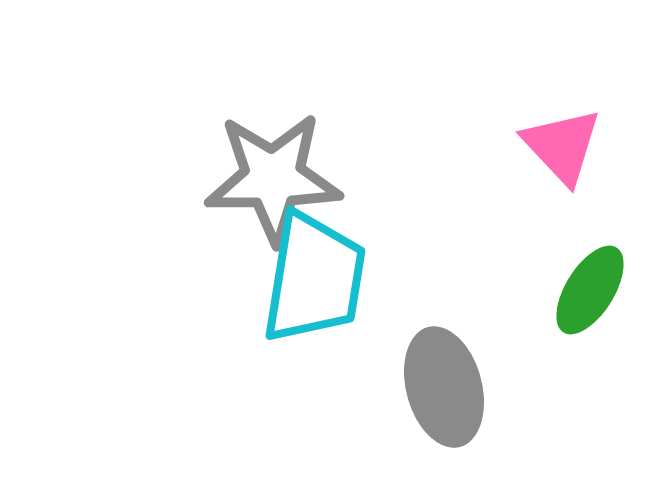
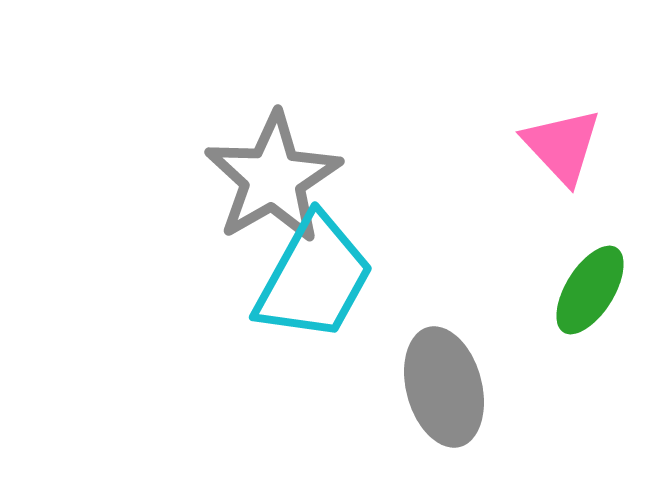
gray star: rotated 29 degrees counterclockwise
cyan trapezoid: rotated 20 degrees clockwise
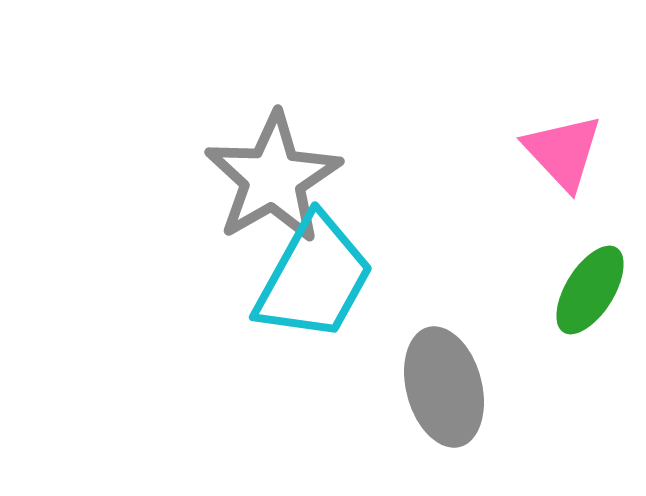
pink triangle: moved 1 px right, 6 px down
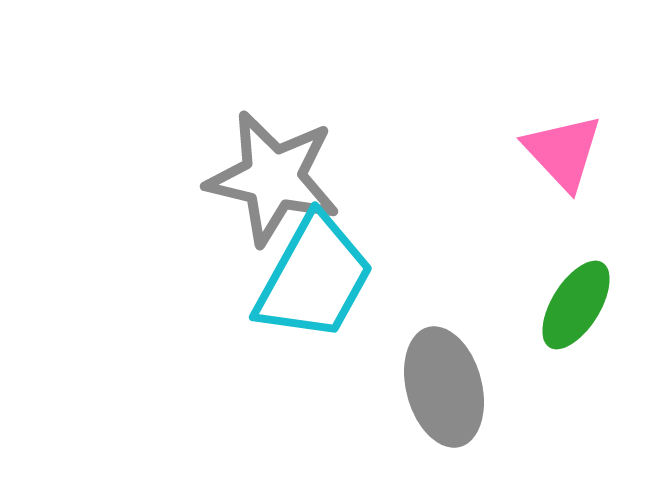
gray star: rotated 29 degrees counterclockwise
green ellipse: moved 14 px left, 15 px down
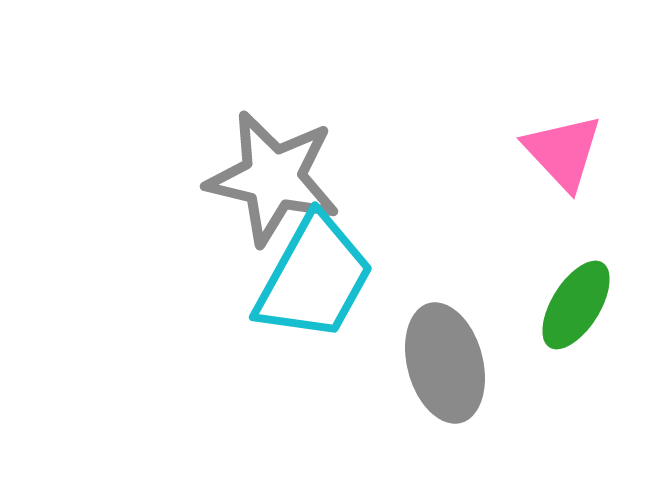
gray ellipse: moved 1 px right, 24 px up
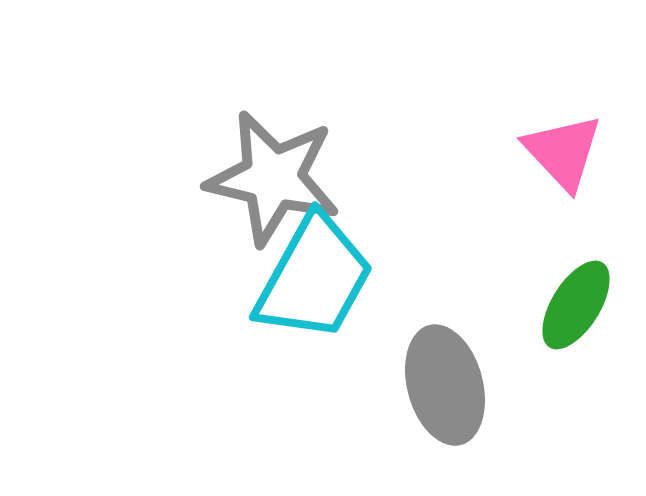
gray ellipse: moved 22 px down
